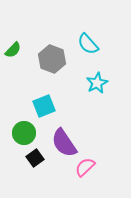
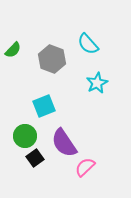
green circle: moved 1 px right, 3 px down
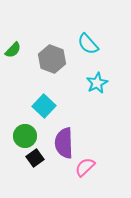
cyan square: rotated 25 degrees counterclockwise
purple semicircle: rotated 32 degrees clockwise
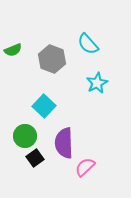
green semicircle: rotated 24 degrees clockwise
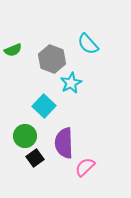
cyan star: moved 26 px left
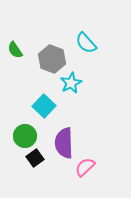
cyan semicircle: moved 2 px left, 1 px up
green semicircle: moved 2 px right; rotated 78 degrees clockwise
